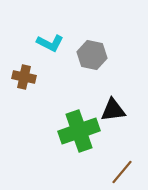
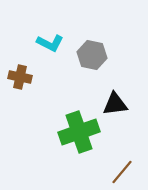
brown cross: moved 4 px left
black triangle: moved 2 px right, 6 px up
green cross: moved 1 px down
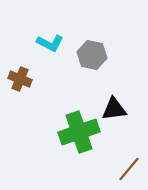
brown cross: moved 2 px down; rotated 10 degrees clockwise
black triangle: moved 1 px left, 5 px down
brown line: moved 7 px right, 3 px up
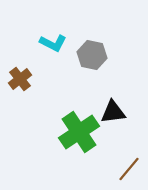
cyan L-shape: moved 3 px right
brown cross: rotated 30 degrees clockwise
black triangle: moved 1 px left, 3 px down
green cross: rotated 15 degrees counterclockwise
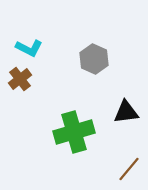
cyan L-shape: moved 24 px left, 5 px down
gray hexagon: moved 2 px right, 4 px down; rotated 12 degrees clockwise
black triangle: moved 13 px right
green cross: moved 5 px left; rotated 18 degrees clockwise
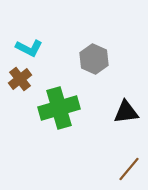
green cross: moved 15 px left, 24 px up
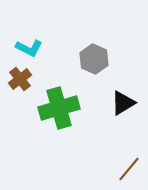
black triangle: moved 3 px left, 9 px up; rotated 24 degrees counterclockwise
